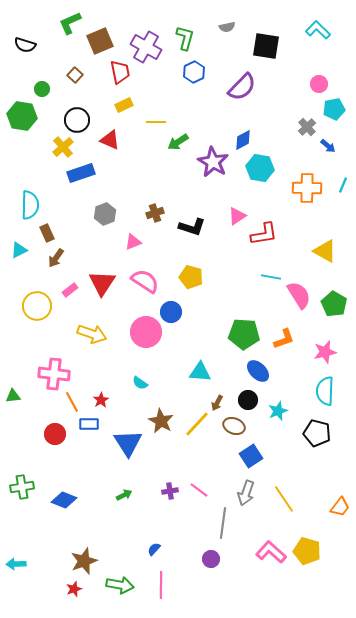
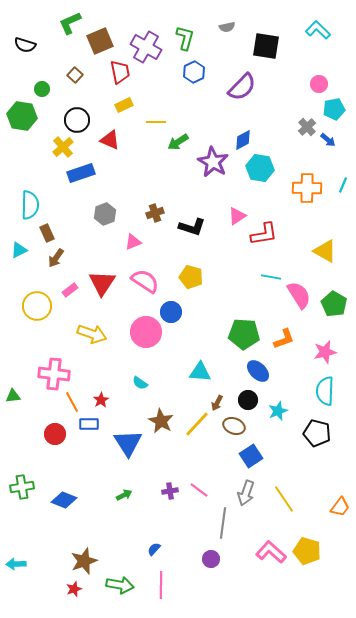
blue arrow at (328, 146): moved 6 px up
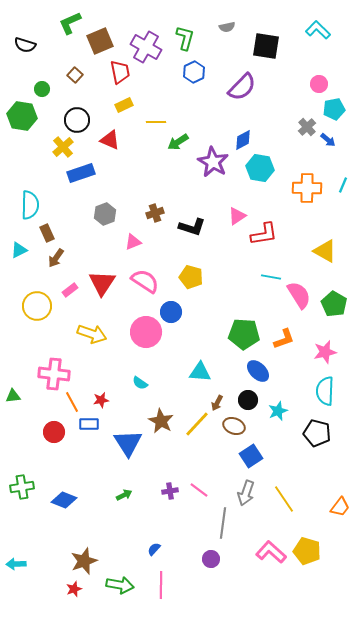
red star at (101, 400): rotated 21 degrees clockwise
red circle at (55, 434): moved 1 px left, 2 px up
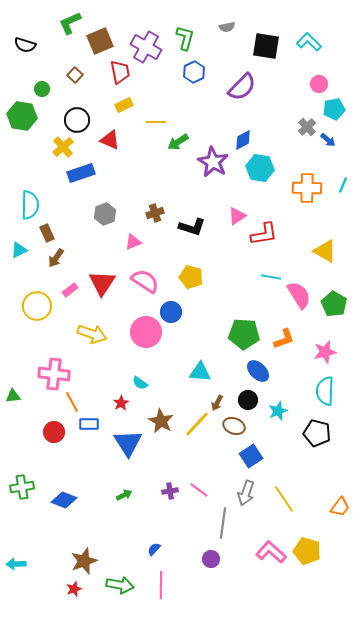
cyan L-shape at (318, 30): moved 9 px left, 12 px down
red star at (101, 400): moved 20 px right, 3 px down; rotated 21 degrees counterclockwise
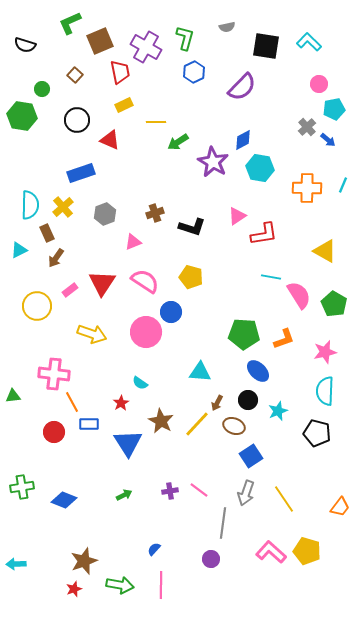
yellow cross at (63, 147): moved 60 px down
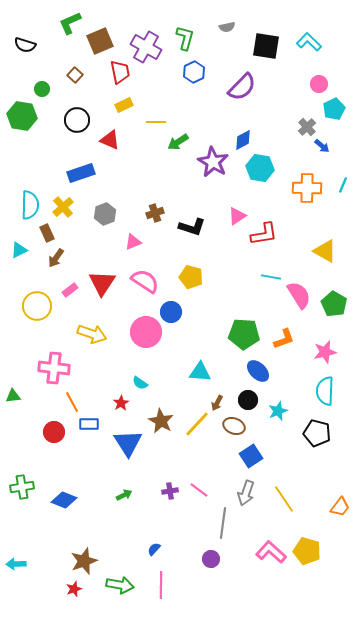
cyan pentagon at (334, 109): rotated 15 degrees counterclockwise
blue arrow at (328, 140): moved 6 px left, 6 px down
pink cross at (54, 374): moved 6 px up
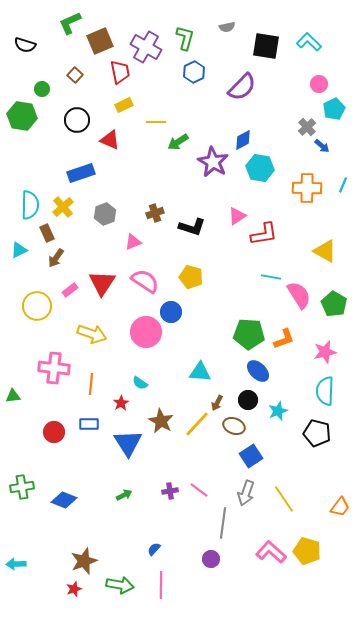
green pentagon at (244, 334): moved 5 px right
orange line at (72, 402): moved 19 px right, 18 px up; rotated 35 degrees clockwise
